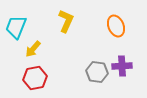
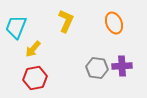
orange ellipse: moved 2 px left, 3 px up
gray hexagon: moved 4 px up
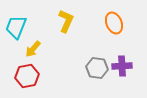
red hexagon: moved 8 px left, 2 px up
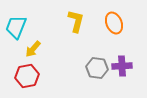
yellow L-shape: moved 10 px right; rotated 10 degrees counterclockwise
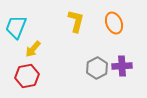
gray hexagon: rotated 25 degrees clockwise
